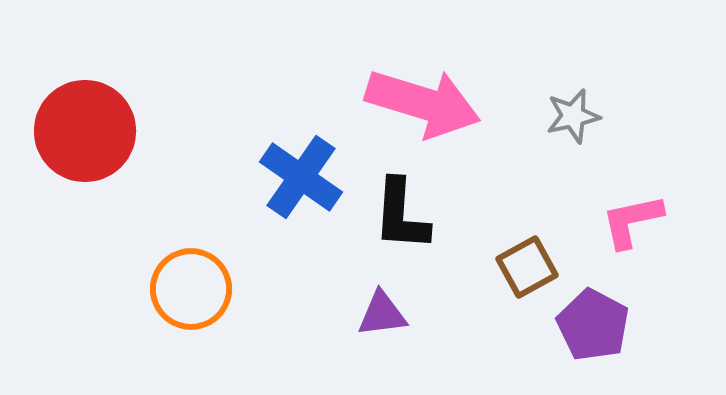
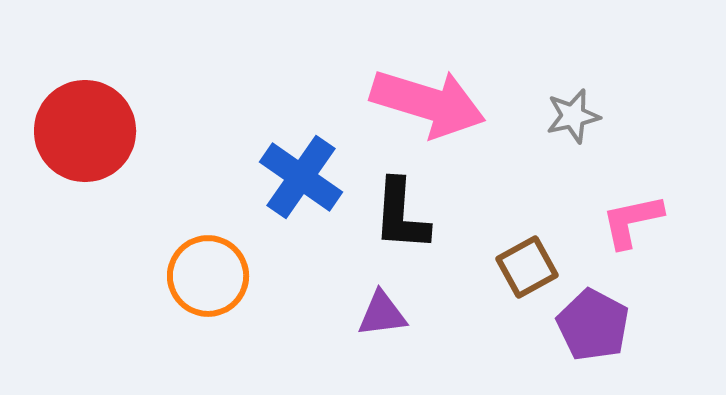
pink arrow: moved 5 px right
orange circle: moved 17 px right, 13 px up
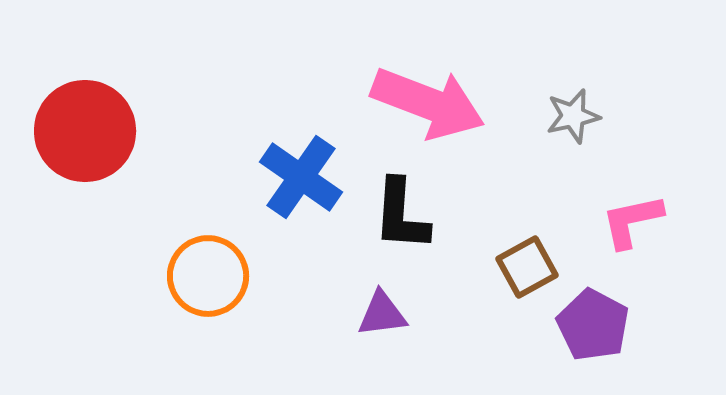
pink arrow: rotated 4 degrees clockwise
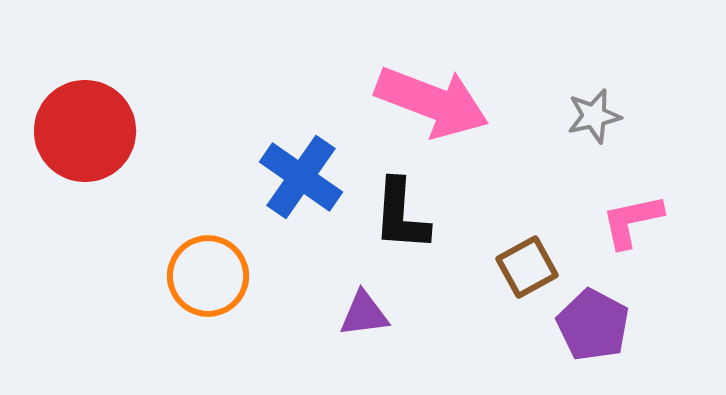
pink arrow: moved 4 px right, 1 px up
gray star: moved 21 px right
purple triangle: moved 18 px left
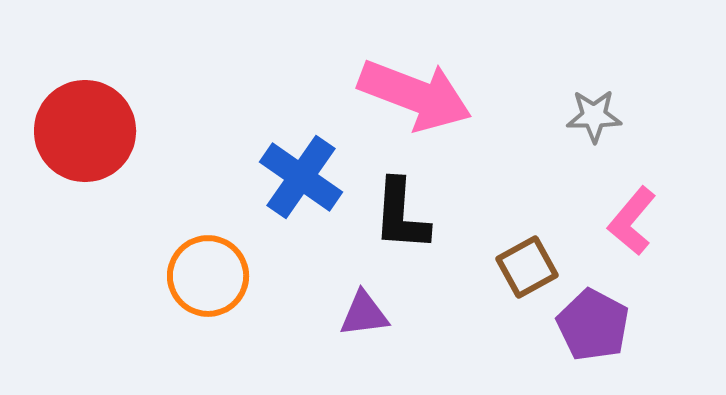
pink arrow: moved 17 px left, 7 px up
gray star: rotated 12 degrees clockwise
pink L-shape: rotated 38 degrees counterclockwise
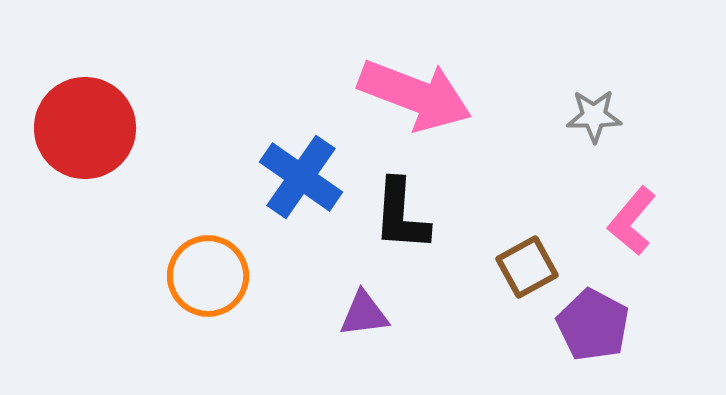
red circle: moved 3 px up
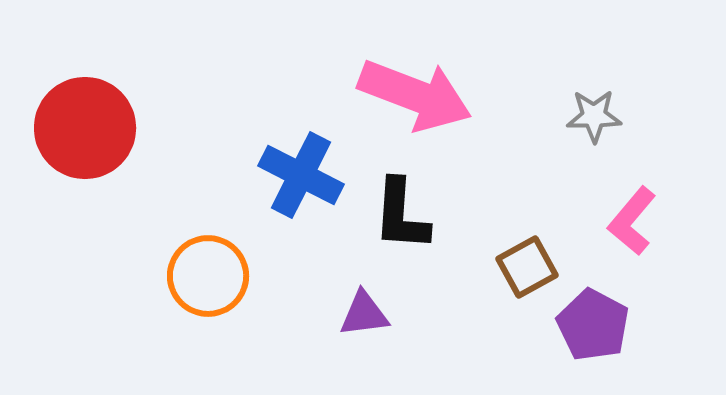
blue cross: moved 2 px up; rotated 8 degrees counterclockwise
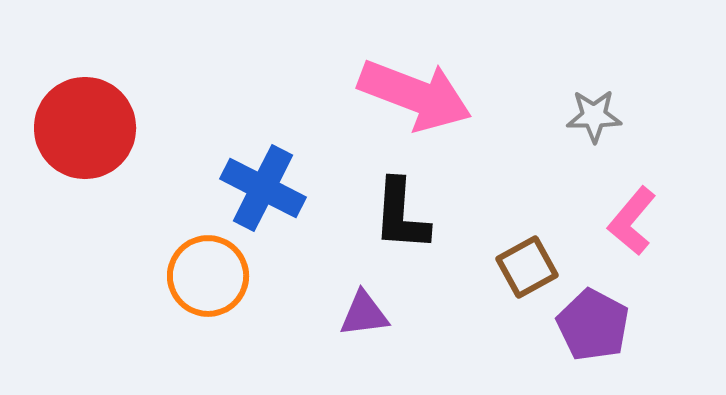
blue cross: moved 38 px left, 13 px down
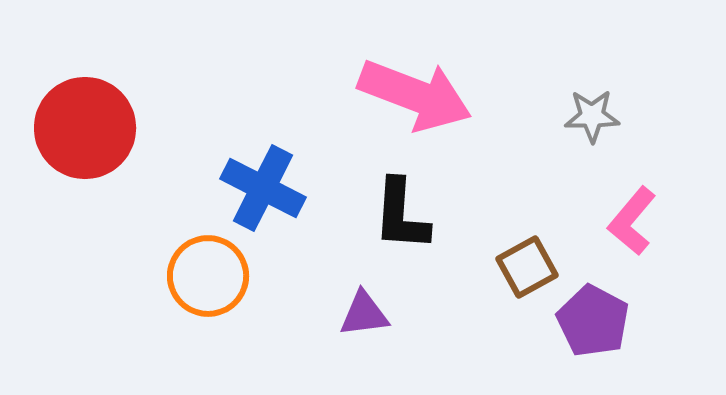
gray star: moved 2 px left
purple pentagon: moved 4 px up
